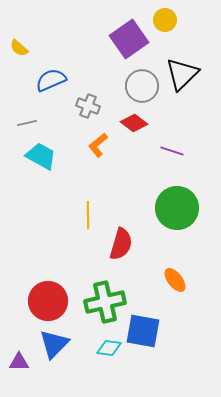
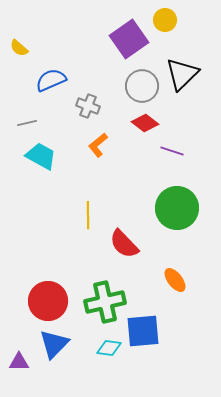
red diamond: moved 11 px right
red semicircle: moved 3 px right; rotated 120 degrees clockwise
blue square: rotated 15 degrees counterclockwise
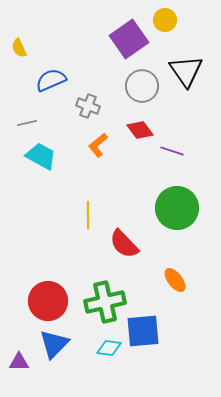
yellow semicircle: rotated 24 degrees clockwise
black triangle: moved 4 px right, 3 px up; rotated 21 degrees counterclockwise
red diamond: moved 5 px left, 7 px down; rotated 16 degrees clockwise
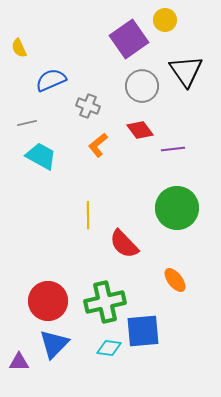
purple line: moved 1 px right, 2 px up; rotated 25 degrees counterclockwise
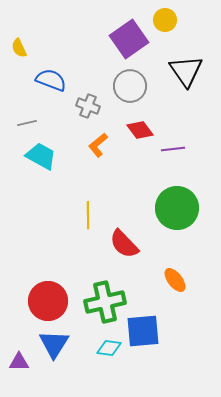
blue semicircle: rotated 44 degrees clockwise
gray circle: moved 12 px left
blue triangle: rotated 12 degrees counterclockwise
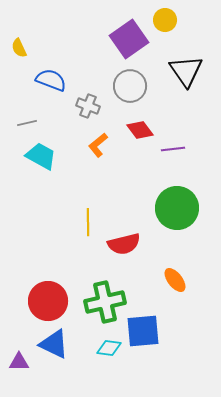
yellow line: moved 7 px down
red semicircle: rotated 60 degrees counterclockwise
blue triangle: rotated 36 degrees counterclockwise
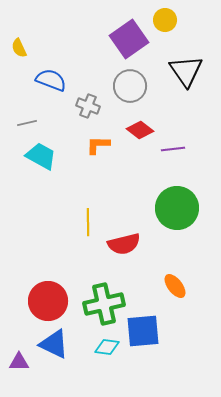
red diamond: rotated 16 degrees counterclockwise
orange L-shape: rotated 40 degrees clockwise
orange ellipse: moved 6 px down
green cross: moved 1 px left, 2 px down
cyan diamond: moved 2 px left, 1 px up
